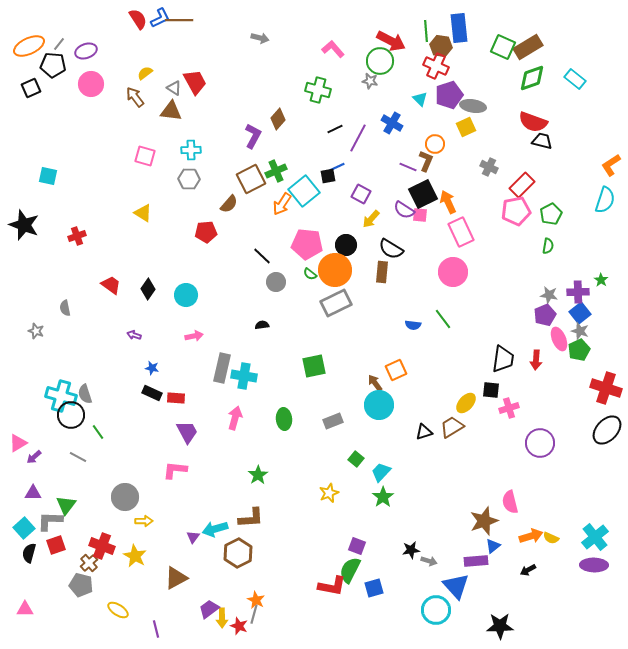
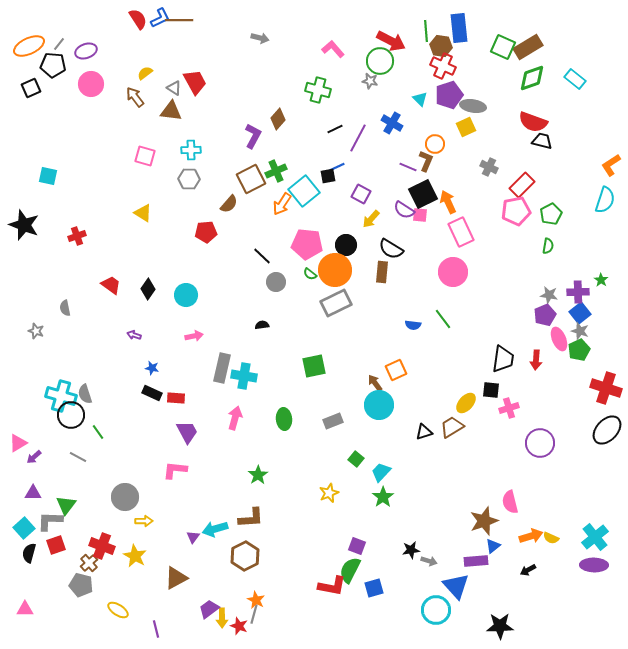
red cross at (436, 66): moved 7 px right
brown hexagon at (238, 553): moved 7 px right, 3 px down
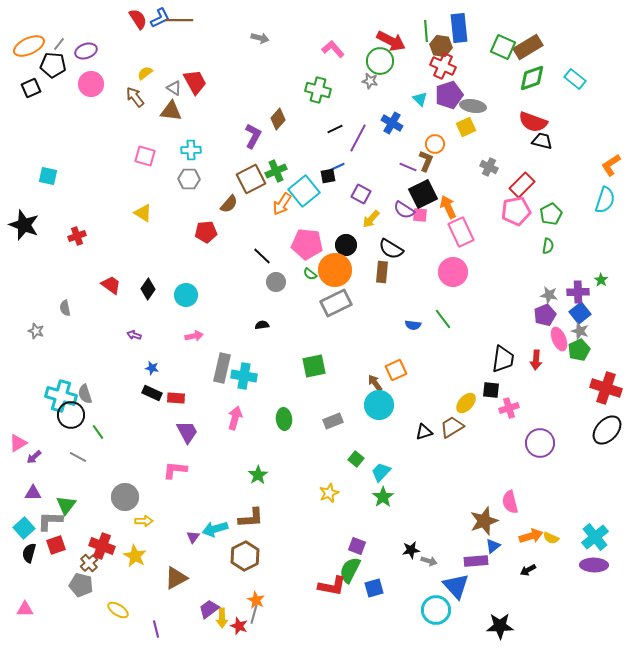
orange arrow at (448, 202): moved 5 px down
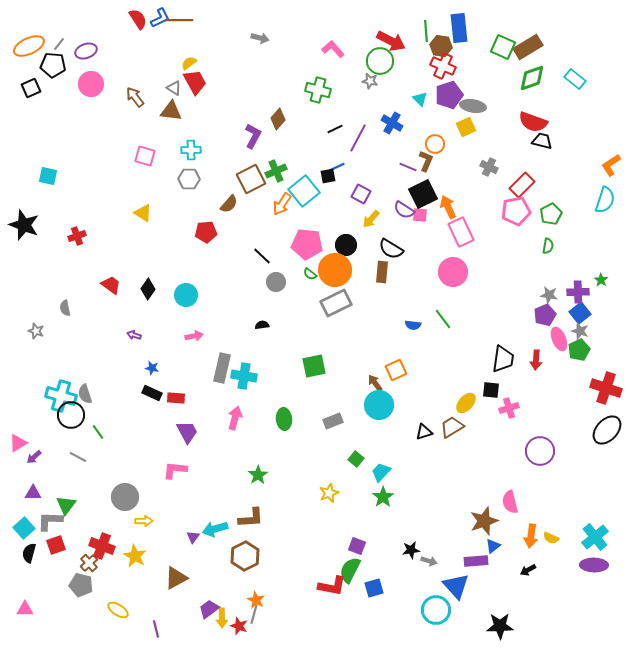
yellow semicircle at (145, 73): moved 44 px right, 10 px up
purple circle at (540, 443): moved 8 px down
orange arrow at (531, 536): rotated 115 degrees clockwise
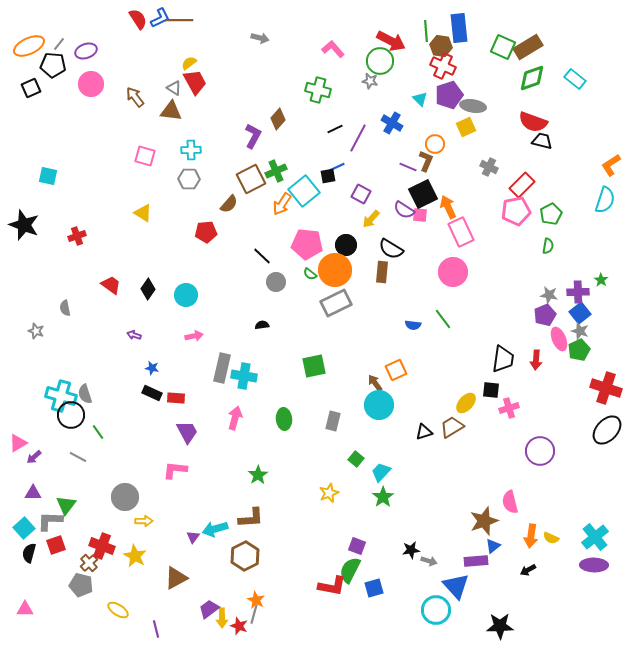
gray rectangle at (333, 421): rotated 54 degrees counterclockwise
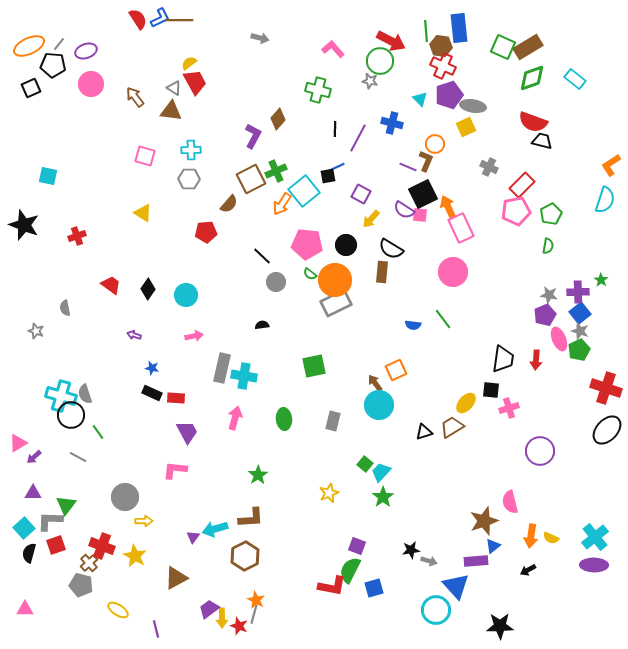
blue cross at (392, 123): rotated 15 degrees counterclockwise
black line at (335, 129): rotated 63 degrees counterclockwise
pink rectangle at (461, 232): moved 4 px up
orange circle at (335, 270): moved 10 px down
green square at (356, 459): moved 9 px right, 5 px down
